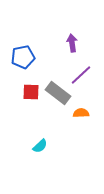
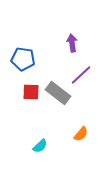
blue pentagon: moved 2 px down; rotated 20 degrees clockwise
orange semicircle: moved 21 px down; rotated 133 degrees clockwise
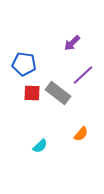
purple arrow: rotated 126 degrees counterclockwise
blue pentagon: moved 1 px right, 5 px down
purple line: moved 2 px right
red square: moved 1 px right, 1 px down
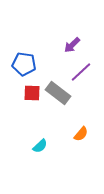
purple arrow: moved 2 px down
purple line: moved 2 px left, 3 px up
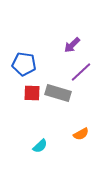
gray rectangle: rotated 20 degrees counterclockwise
orange semicircle: rotated 21 degrees clockwise
